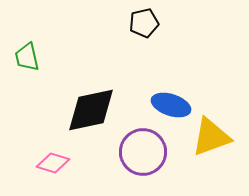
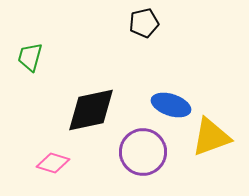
green trapezoid: moved 3 px right; rotated 28 degrees clockwise
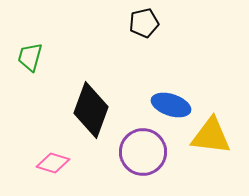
black diamond: rotated 58 degrees counterclockwise
yellow triangle: moved 1 px up; rotated 27 degrees clockwise
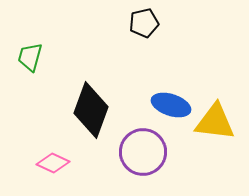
yellow triangle: moved 4 px right, 14 px up
pink diamond: rotated 8 degrees clockwise
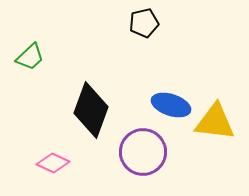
green trapezoid: rotated 148 degrees counterclockwise
